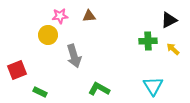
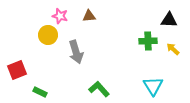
pink star: rotated 21 degrees clockwise
black triangle: rotated 30 degrees clockwise
gray arrow: moved 2 px right, 4 px up
green L-shape: rotated 20 degrees clockwise
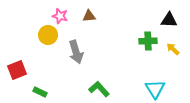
cyan triangle: moved 2 px right, 3 px down
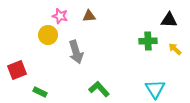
yellow arrow: moved 2 px right
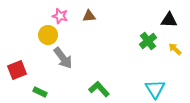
green cross: rotated 36 degrees counterclockwise
gray arrow: moved 13 px left, 6 px down; rotated 20 degrees counterclockwise
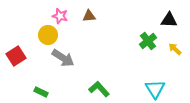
gray arrow: rotated 20 degrees counterclockwise
red square: moved 1 px left, 14 px up; rotated 12 degrees counterclockwise
green rectangle: moved 1 px right
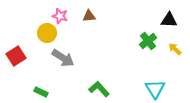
yellow circle: moved 1 px left, 2 px up
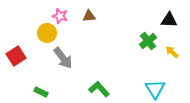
yellow arrow: moved 3 px left, 3 px down
gray arrow: rotated 20 degrees clockwise
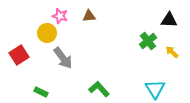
red square: moved 3 px right, 1 px up
